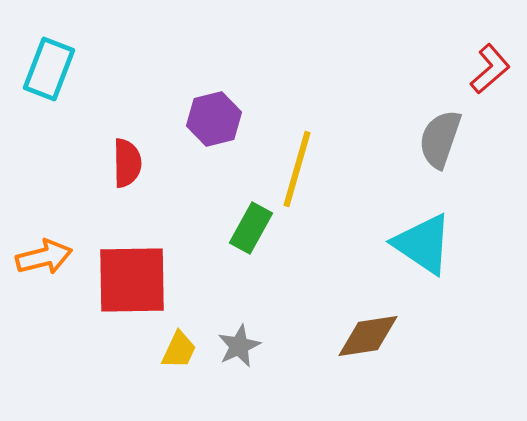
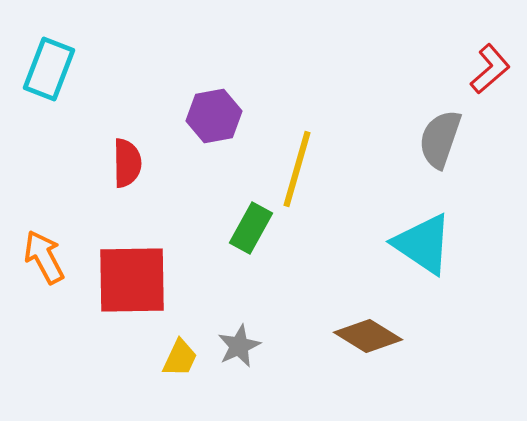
purple hexagon: moved 3 px up; rotated 4 degrees clockwise
orange arrow: rotated 104 degrees counterclockwise
brown diamond: rotated 40 degrees clockwise
yellow trapezoid: moved 1 px right, 8 px down
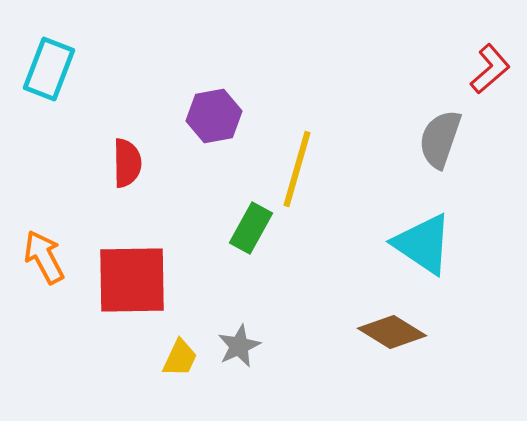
brown diamond: moved 24 px right, 4 px up
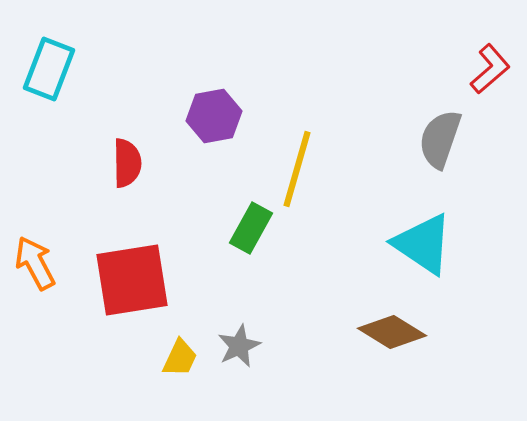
orange arrow: moved 9 px left, 6 px down
red square: rotated 8 degrees counterclockwise
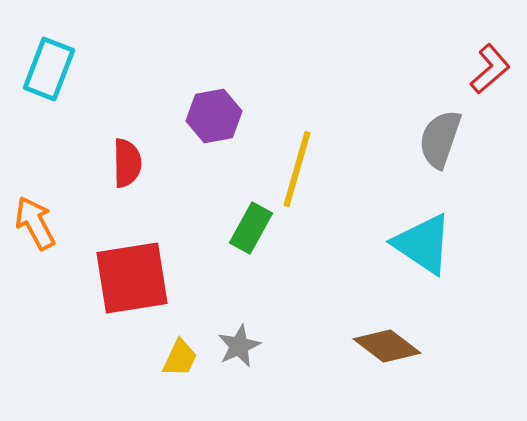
orange arrow: moved 40 px up
red square: moved 2 px up
brown diamond: moved 5 px left, 14 px down; rotated 6 degrees clockwise
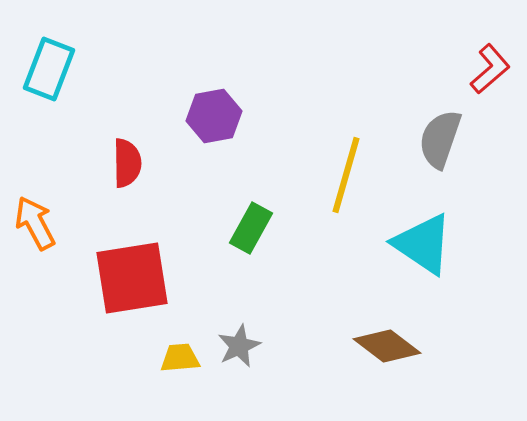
yellow line: moved 49 px right, 6 px down
yellow trapezoid: rotated 120 degrees counterclockwise
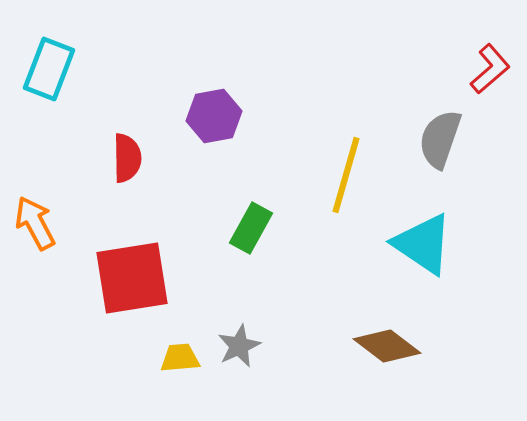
red semicircle: moved 5 px up
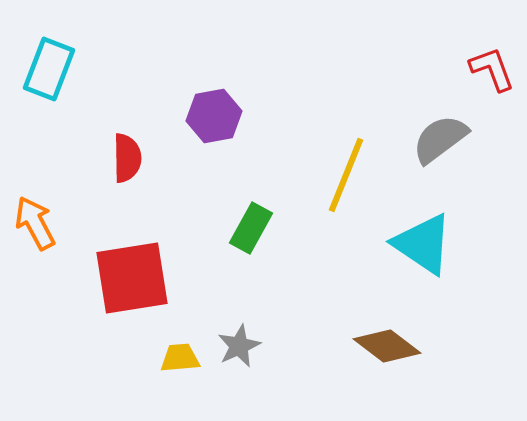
red L-shape: moved 2 px right; rotated 69 degrees counterclockwise
gray semicircle: rotated 34 degrees clockwise
yellow line: rotated 6 degrees clockwise
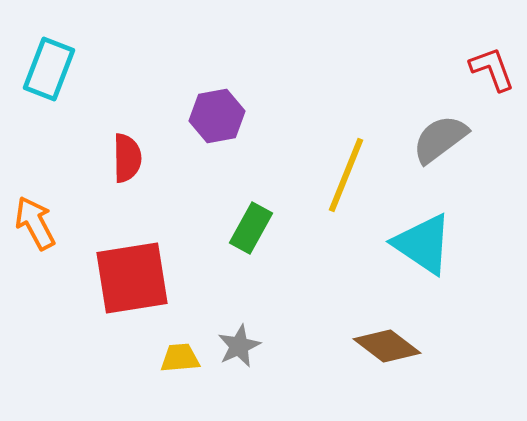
purple hexagon: moved 3 px right
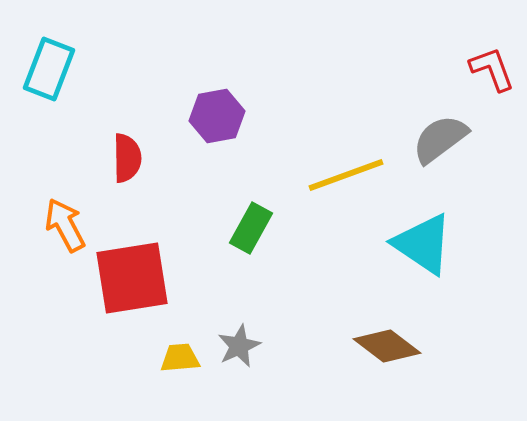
yellow line: rotated 48 degrees clockwise
orange arrow: moved 30 px right, 2 px down
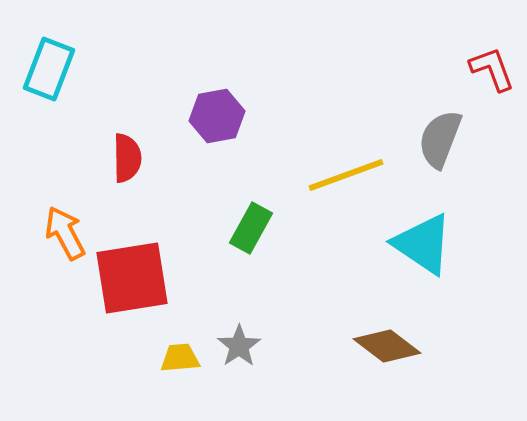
gray semicircle: rotated 32 degrees counterclockwise
orange arrow: moved 8 px down
gray star: rotated 9 degrees counterclockwise
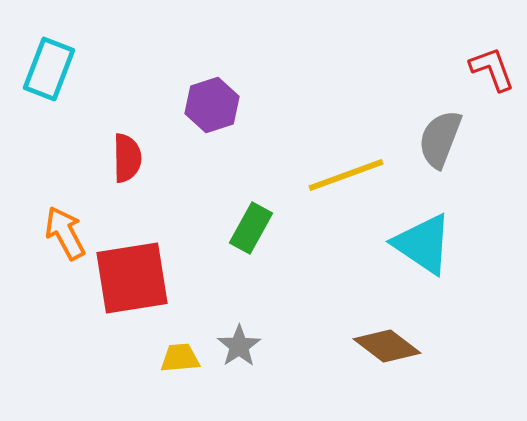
purple hexagon: moved 5 px left, 11 px up; rotated 8 degrees counterclockwise
